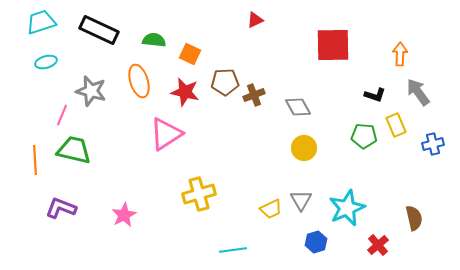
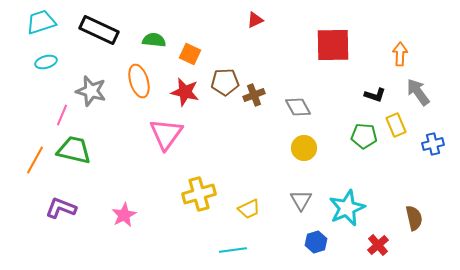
pink triangle: rotated 21 degrees counterclockwise
orange line: rotated 32 degrees clockwise
yellow trapezoid: moved 22 px left
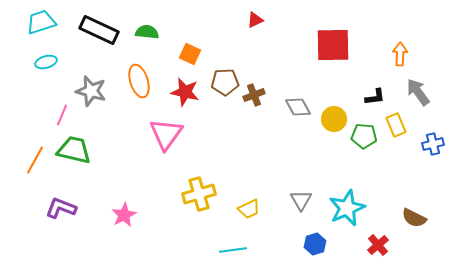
green semicircle: moved 7 px left, 8 px up
black L-shape: moved 2 px down; rotated 25 degrees counterclockwise
yellow circle: moved 30 px right, 29 px up
brown semicircle: rotated 130 degrees clockwise
blue hexagon: moved 1 px left, 2 px down
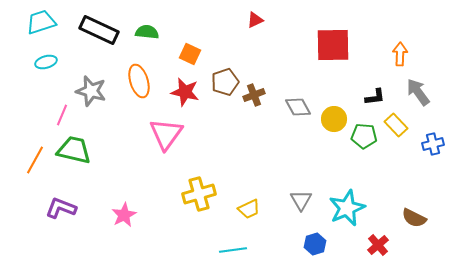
brown pentagon: rotated 16 degrees counterclockwise
yellow rectangle: rotated 20 degrees counterclockwise
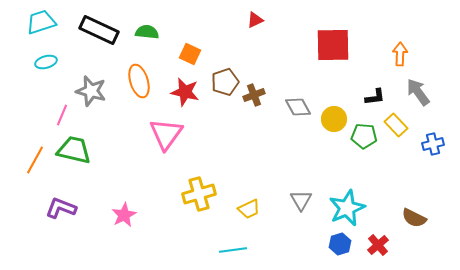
blue hexagon: moved 25 px right
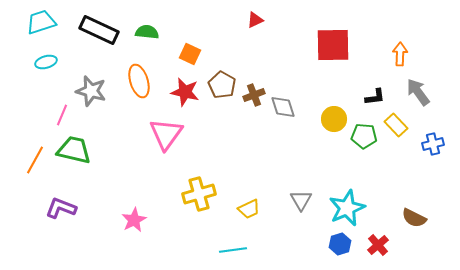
brown pentagon: moved 3 px left, 3 px down; rotated 24 degrees counterclockwise
gray diamond: moved 15 px left; rotated 12 degrees clockwise
pink star: moved 10 px right, 5 px down
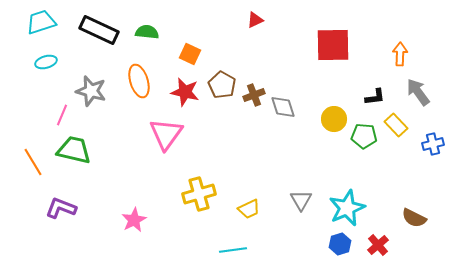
orange line: moved 2 px left, 2 px down; rotated 60 degrees counterclockwise
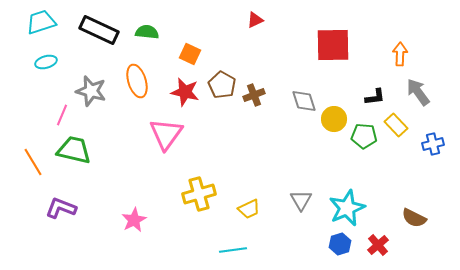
orange ellipse: moved 2 px left
gray diamond: moved 21 px right, 6 px up
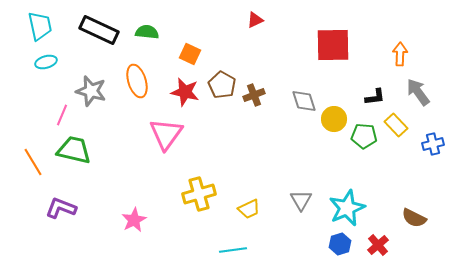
cyan trapezoid: moved 1 px left, 4 px down; rotated 96 degrees clockwise
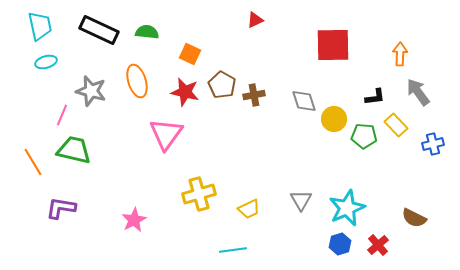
brown cross: rotated 10 degrees clockwise
purple L-shape: rotated 12 degrees counterclockwise
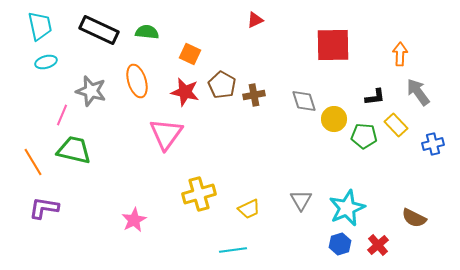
purple L-shape: moved 17 px left
